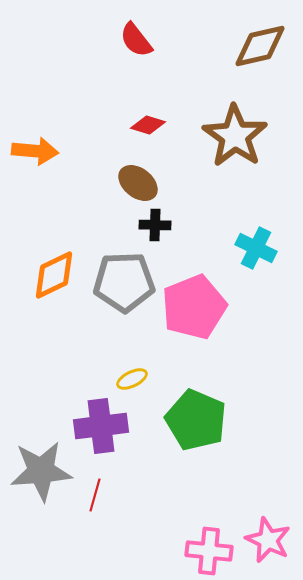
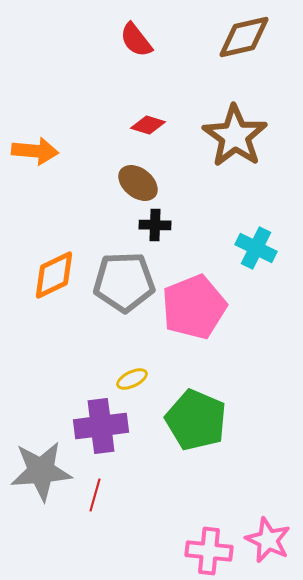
brown diamond: moved 16 px left, 9 px up
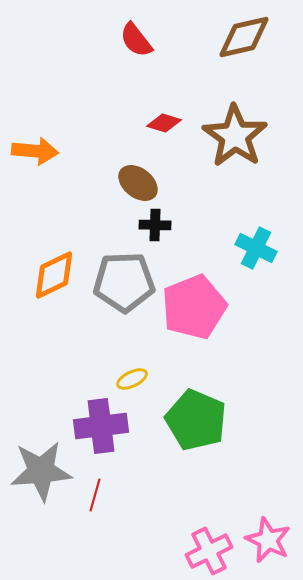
red diamond: moved 16 px right, 2 px up
pink cross: rotated 33 degrees counterclockwise
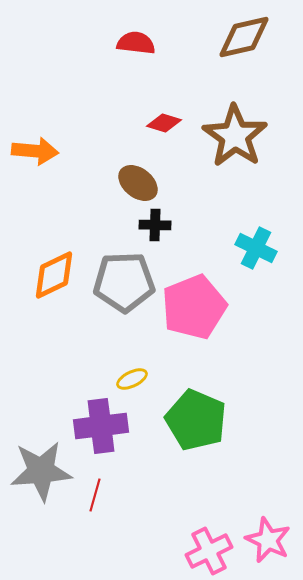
red semicircle: moved 3 px down; rotated 135 degrees clockwise
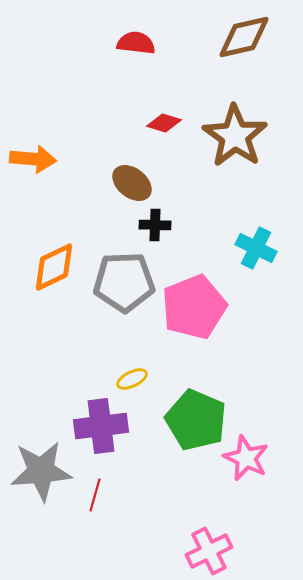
orange arrow: moved 2 px left, 8 px down
brown ellipse: moved 6 px left
orange diamond: moved 8 px up
pink star: moved 22 px left, 82 px up
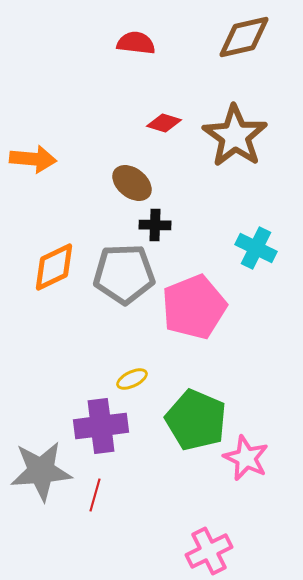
gray pentagon: moved 8 px up
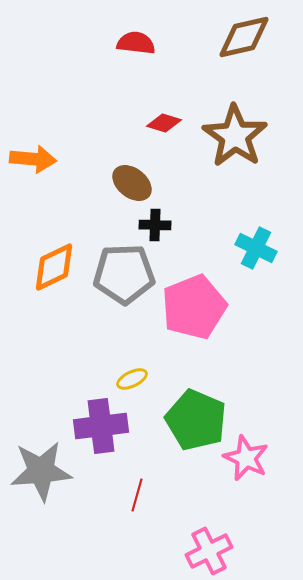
red line: moved 42 px right
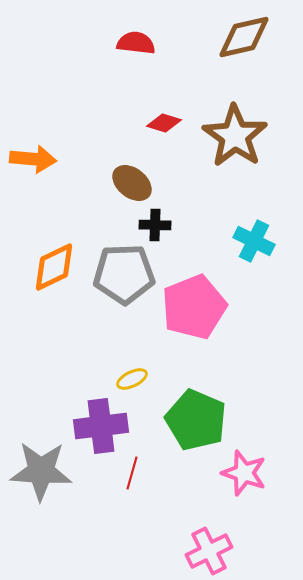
cyan cross: moved 2 px left, 7 px up
pink star: moved 2 px left, 15 px down; rotated 6 degrees counterclockwise
gray star: rotated 8 degrees clockwise
red line: moved 5 px left, 22 px up
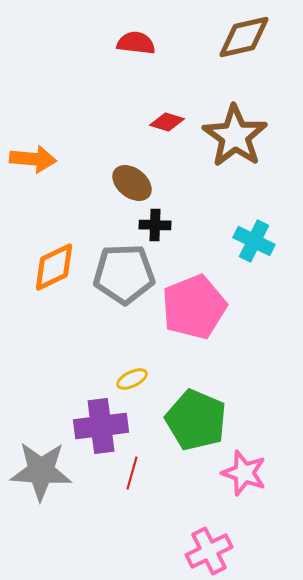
red diamond: moved 3 px right, 1 px up
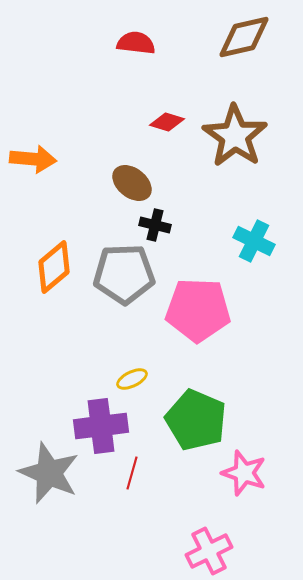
black cross: rotated 12 degrees clockwise
orange diamond: rotated 14 degrees counterclockwise
pink pentagon: moved 4 px right, 3 px down; rotated 24 degrees clockwise
gray star: moved 8 px right, 2 px down; rotated 20 degrees clockwise
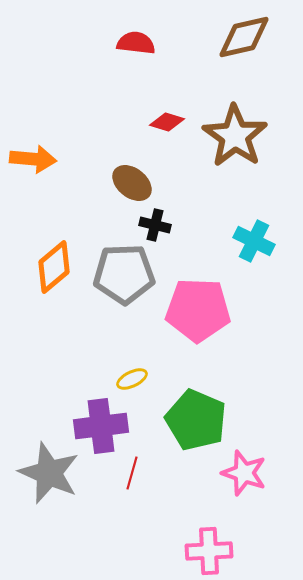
pink cross: rotated 24 degrees clockwise
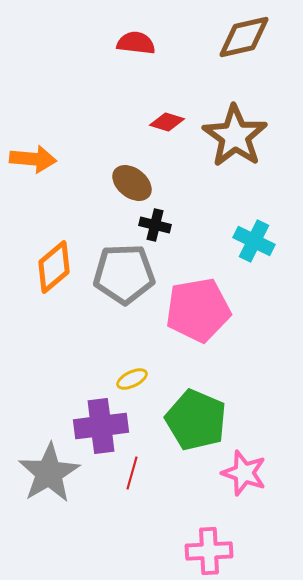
pink pentagon: rotated 12 degrees counterclockwise
gray star: rotated 18 degrees clockwise
